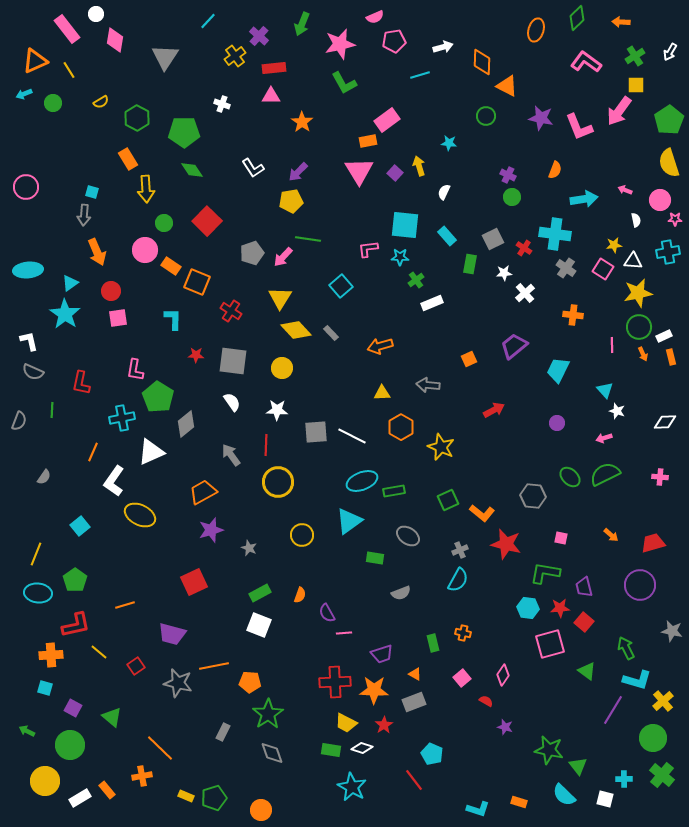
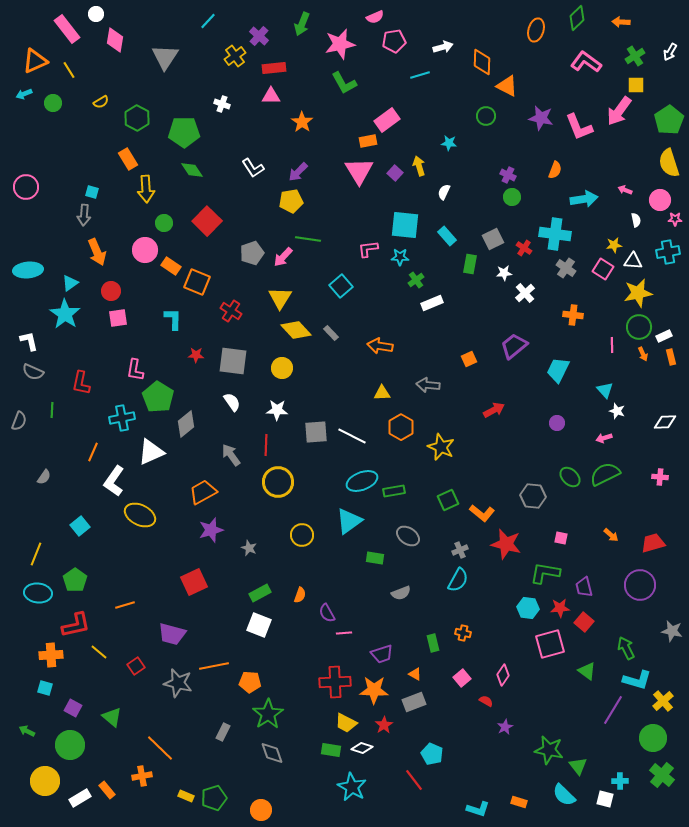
orange arrow at (380, 346): rotated 25 degrees clockwise
purple star at (505, 727): rotated 28 degrees clockwise
cyan cross at (624, 779): moved 4 px left, 2 px down
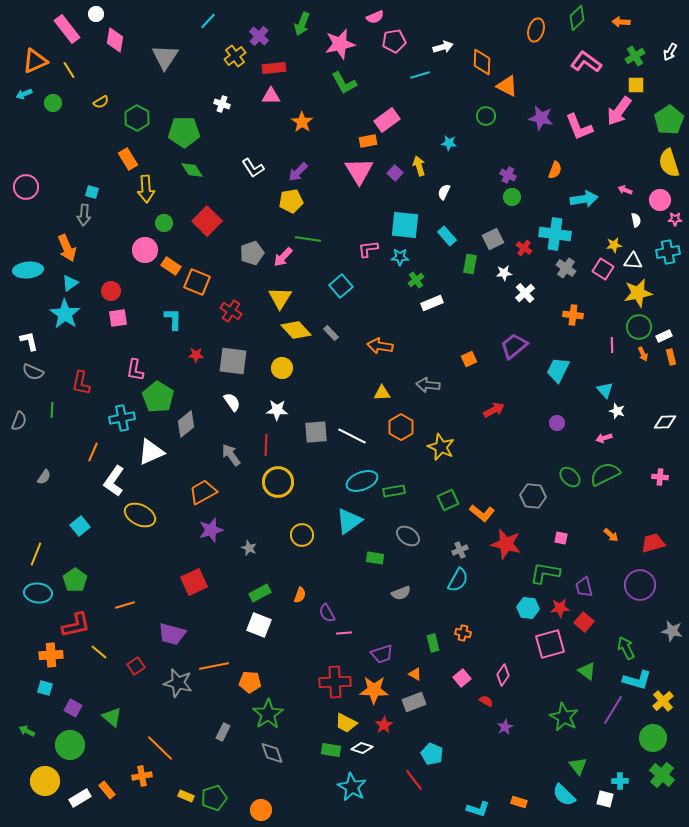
orange arrow at (97, 252): moved 30 px left, 4 px up
green star at (549, 750): moved 15 px right, 33 px up; rotated 16 degrees clockwise
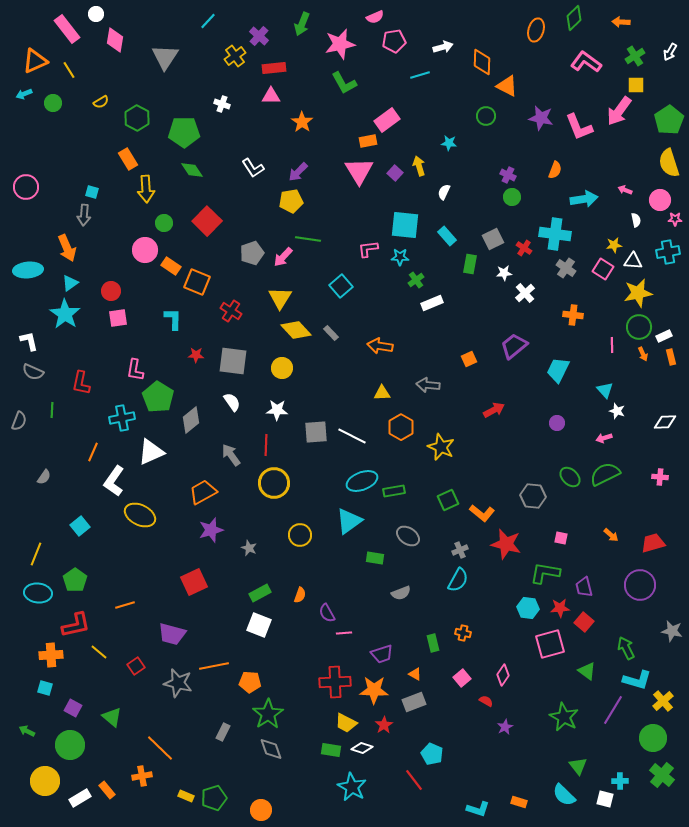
green diamond at (577, 18): moved 3 px left
gray diamond at (186, 424): moved 5 px right, 4 px up
yellow circle at (278, 482): moved 4 px left, 1 px down
yellow circle at (302, 535): moved 2 px left
gray diamond at (272, 753): moved 1 px left, 4 px up
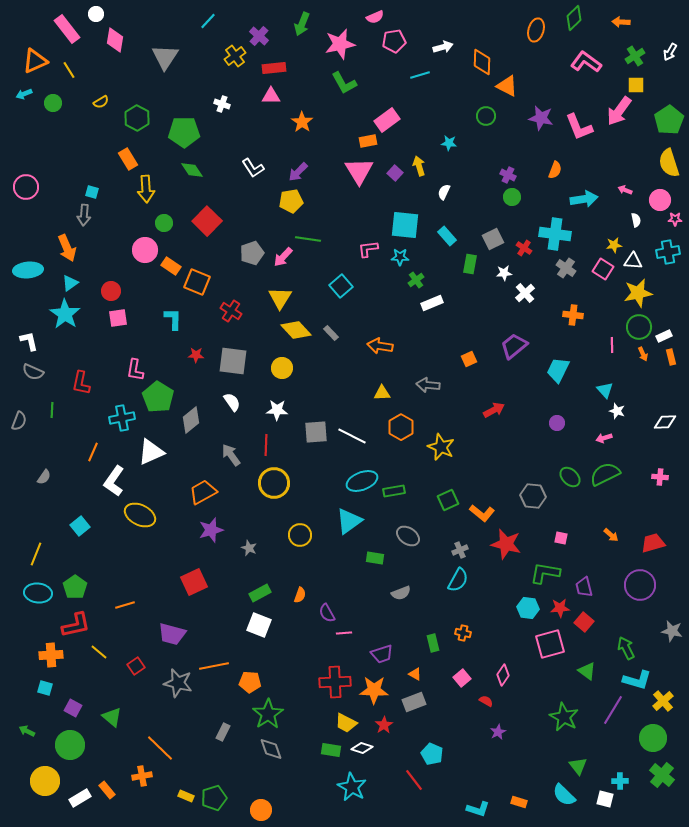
green pentagon at (75, 580): moved 7 px down
purple star at (505, 727): moved 7 px left, 5 px down
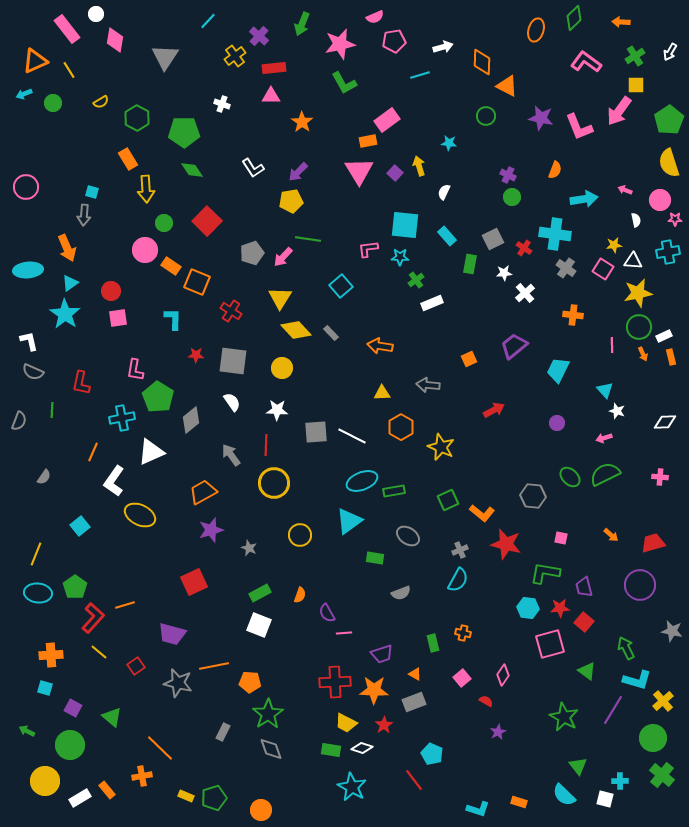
red L-shape at (76, 625): moved 17 px right, 7 px up; rotated 36 degrees counterclockwise
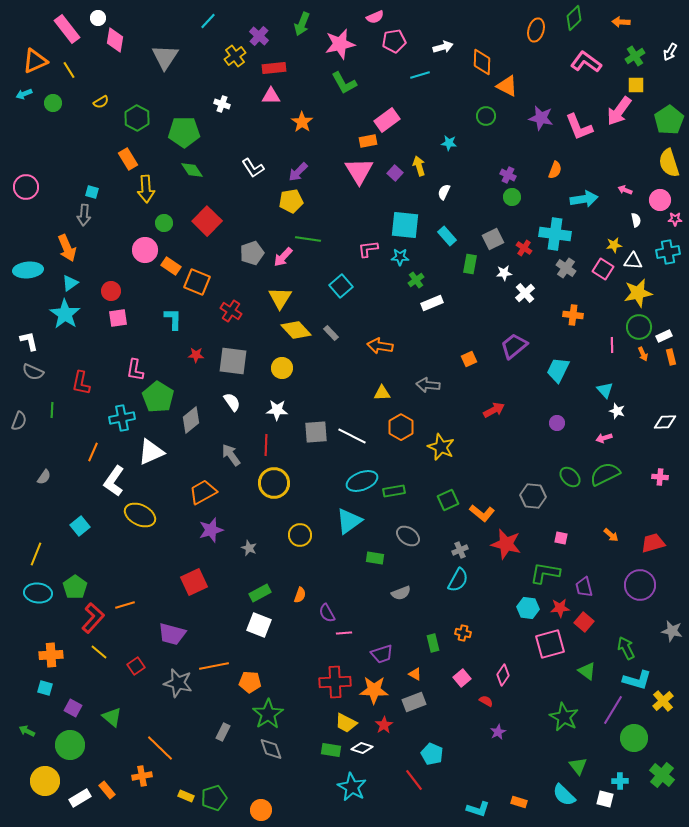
white circle at (96, 14): moved 2 px right, 4 px down
green circle at (653, 738): moved 19 px left
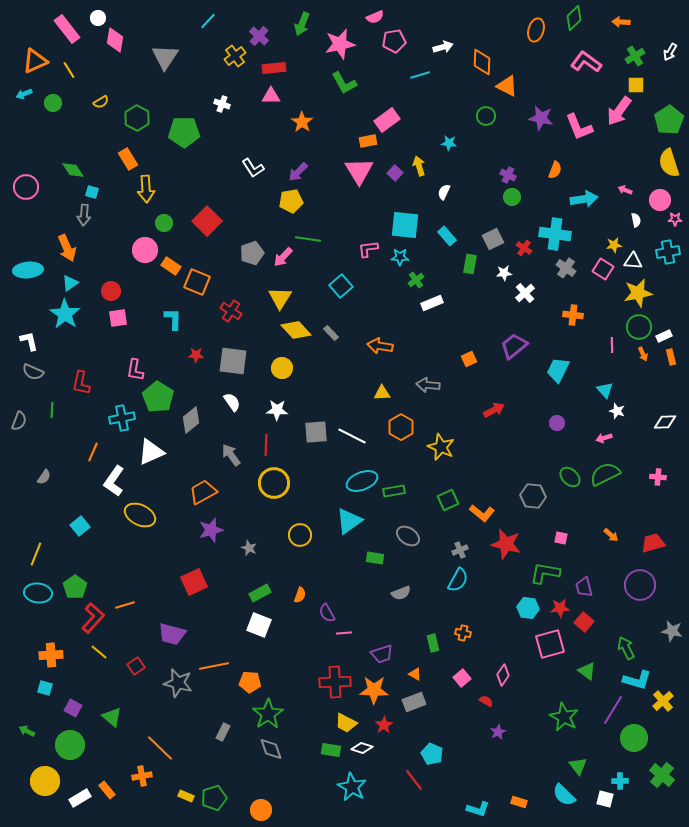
green diamond at (192, 170): moved 119 px left
pink cross at (660, 477): moved 2 px left
